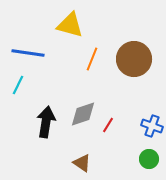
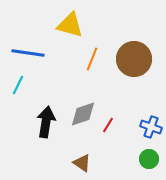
blue cross: moved 1 px left, 1 px down
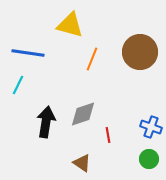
brown circle: moved 6 px right, 7 px up
red line: moved 10 px down; rotated 42 degrees counterclockwise
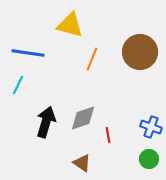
gray diamond: moved 4 px down
black arrow: rotated 8 degrees clockwise
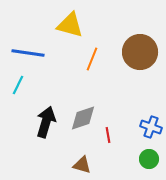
brown triangle: moved 2 px down; rotated 18 degrees counterclockwise
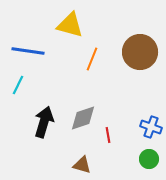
blue line: moved 2 px up
black arrow: moved 2 px left
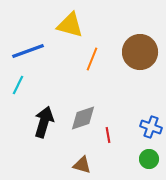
blue line: rotated 28 degrees counterclockwise
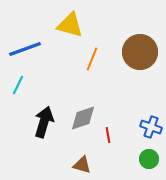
blue line: moved 3 px left, 2 px up
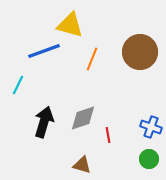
blue line: moved 19 px right, 2 px down
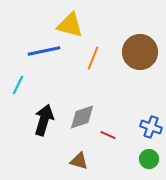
blue line: rotated 8 degrees clockwise
orange line: moved 1 px right, 1 px up
gray diamond: moved 1 px left, 1 px up
black arrow: moved 2 px up
red line: rotated 56 degrees counterclockwise
brown triangle: moved 3 px left, 4 px up
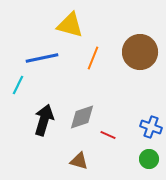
blue line: moved 2 px left, 7 px down
